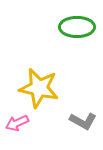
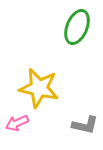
green ellipse: rotated 68 degrees counterclockwise
gray L-shape: moved 2 px right, 4 px down; rotated 16 degrees counterclockwise
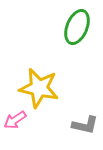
pink arrow: moved 2 px left, 3 px up; rotated 10 degrees counterclockwise
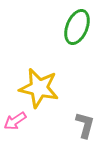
pink arrow: moved 1 px down
gray L-shape: rotated 88 degrees counterclockwise
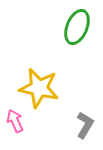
pink arrow: rotated 100 degrees clockwise
gray L-shape: rotated 16 degrees clockwise
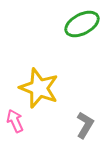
green ellipse: moved 5 px right, 3 px up; rotated 40 degrees clockwise
yellow star: rotated 9 degrees clockwise
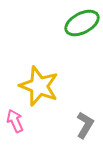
green ellipse: moved 1 px up
yellow star: moved 2 px up
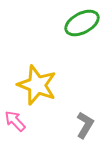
yellow star: moved 2 px left, 1 px up
pink arrow: rotated 20 degrees counterclockwise
